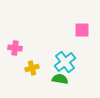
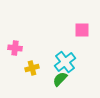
green semicircle: rotated 56 degrees counterclockwise
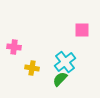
pink cross: moved 1 px left, 1 px up
yellow cross: rotated 24 degrees clockwise
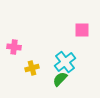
yellow cross: rotated 24 degrees counterclockwise
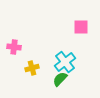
pink square: moved 1 px left, 3 px up
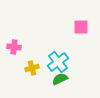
cyan cross: moved 7 px left
green semicircle: rotated 21 degrees clockwise
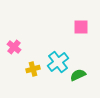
pink cross: rotated 32 degrees clockwise
yellow cross: moved 1 px right, 1 px down
green semicircle: moved 18 px right, 4 px up
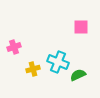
pink cross: rotated 32 degrees clockwise
cyan cross: rotated 30 degrees counterclockwise
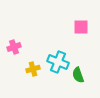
green semicircle: rotated 84 degrees counterclockwise
